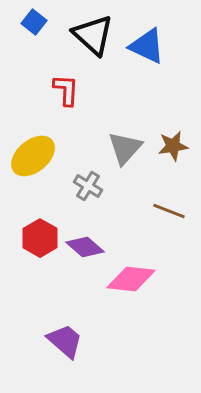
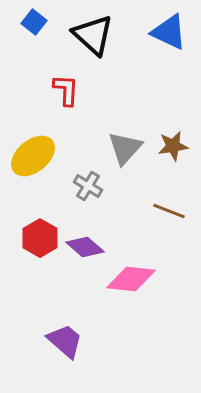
blue triangle: moved 22 px right, 14 px up
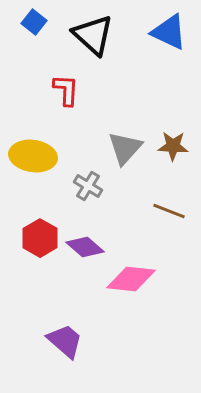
brown star: rotated 12 degrees clockwise
yellow ellipse: rotated 48 degrees clockwise
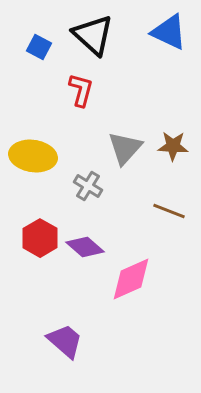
blue square: moved 5 px right, 25 px down; rotated 10 degrees counterclockwise
red L-shape: moved 15 px right; rotated 12 degrees clockwise
pink diamond: rotated 30 degrees counterclockwise
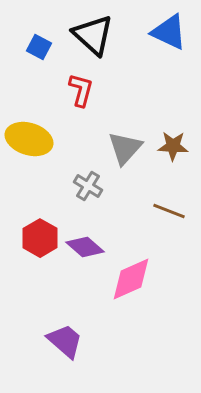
yellow ellipse: moved 4 px left, 17 px up; rotated 9 degrees clockwise
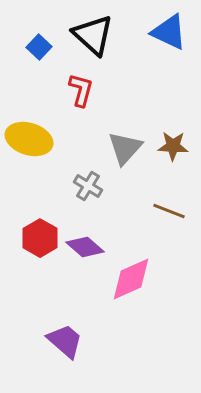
blue square: rotated 15 degrees clockwise
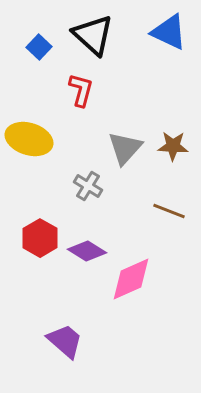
purple diamond: moved 2 px right, 4 px down; rotated 9 degrees counterclockwise
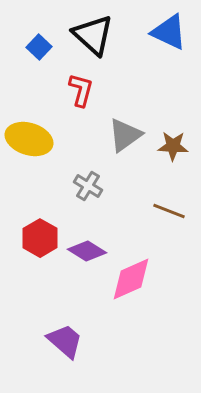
gray triangle: moved 13 px up; rotated 12 degrees clockwise
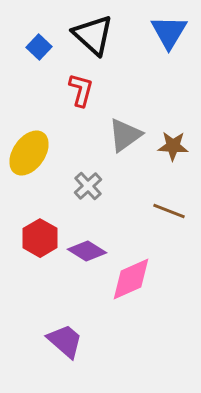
blue triangle: rotated 36 degrees clockwise
yellow ellipse: moved 14 px down; rotated 72 degrees counterclockwise
gray cross: rotated 16 degrees clockwise
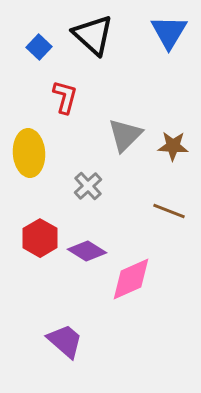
red L-shape: moved 16 px left, 7 px down
gray triangle: rotated 9 degrees counterclockwise
yellow ellipse: rotated 39 degrees counterclockwise
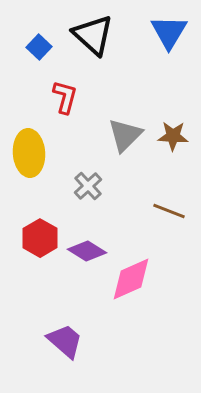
brown star: moved 10 px up
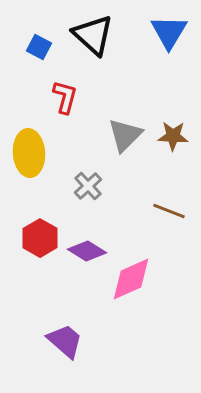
blue square: rotated 15 degrees counterclockwise
